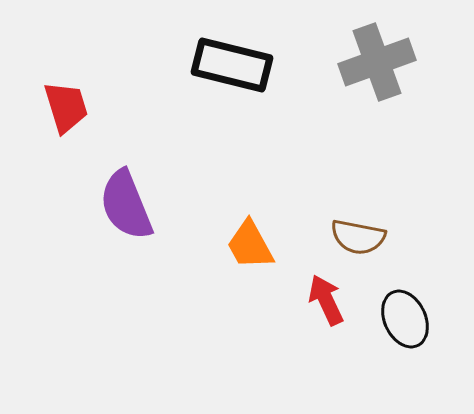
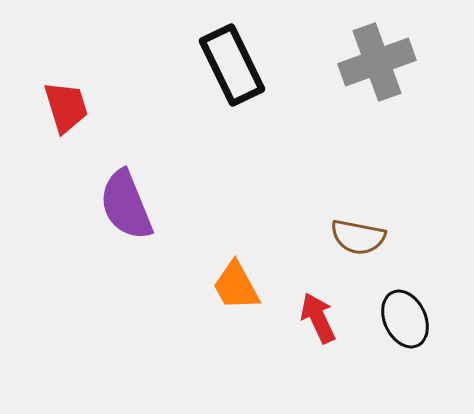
black rectangle: rotated 50 degrees clockwise
orange trapezoid: moved 14 px left, 41 px down
red arrow: moved 8 px left, 18 px down
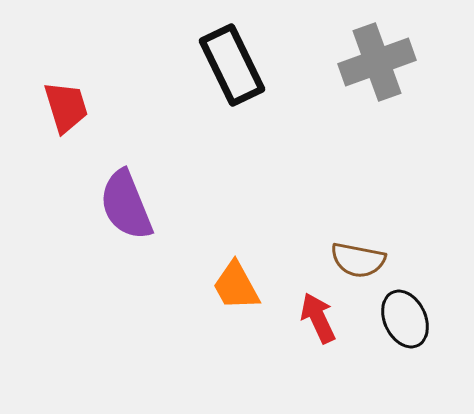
brown semicircle: moved 23 px down
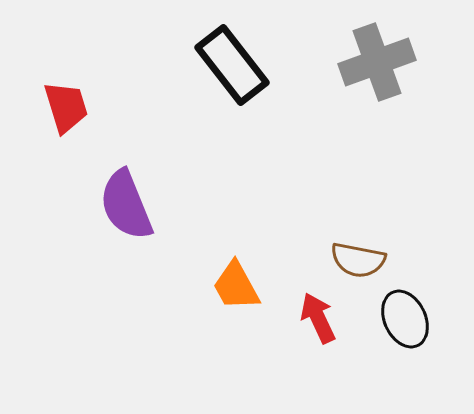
black rectangle: rotated 12 degrees counterclockwise
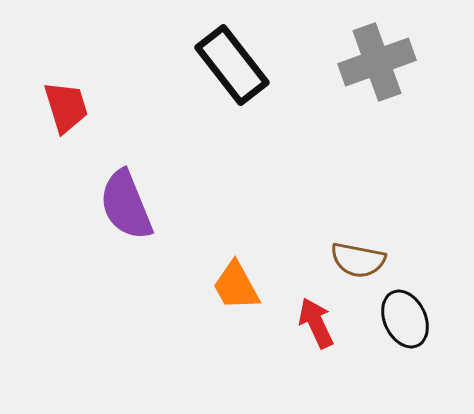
red arrow: moved 2 px left, 5 px down
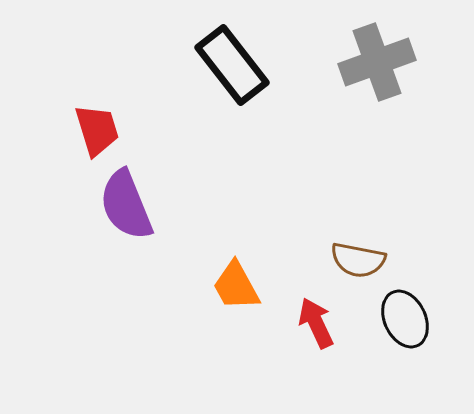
red trapezoid: moved 31 px right, 23 px down
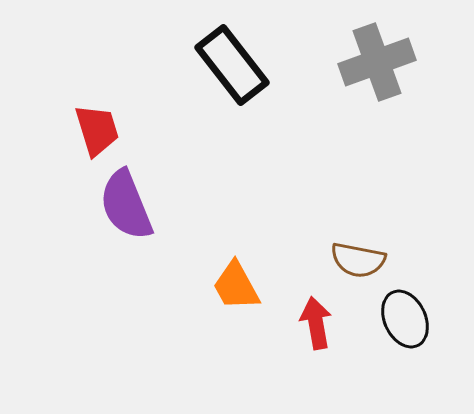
red arrow: rotated 15 degrees clockwise
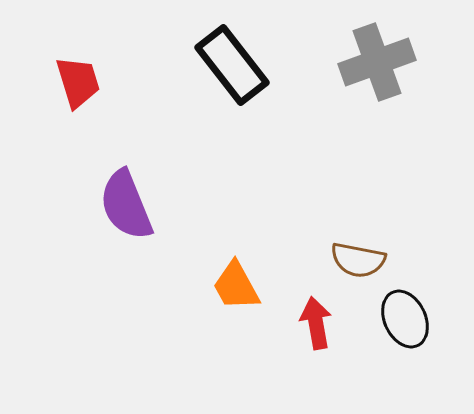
red trapezoid: moved 19 px left, 48 px up
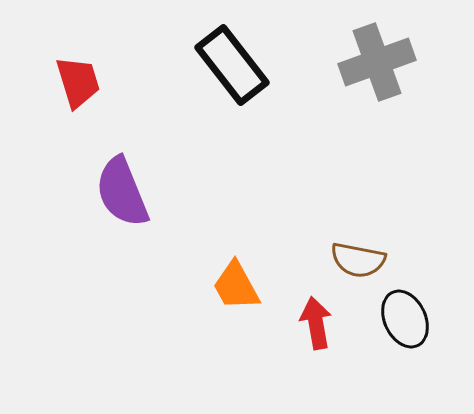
purple semicircle: moved 4 px left, 13 px up
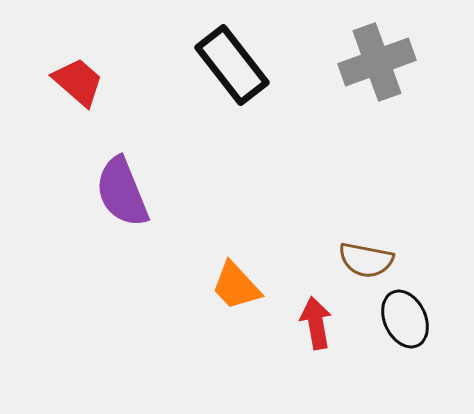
red trapezoid: rotated 32 degrees counterclockwise
brown semicircle: moved 8 px right
orange trapezoid: rotated 14 degrees counterclockwise
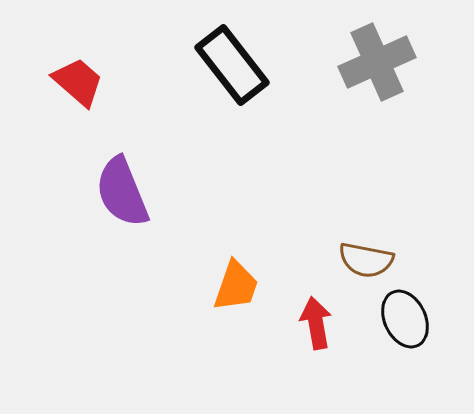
gray cross: rotated 4 degrees counterclockwise
orange trapezoid: rotated 118 degrees counterclockwise
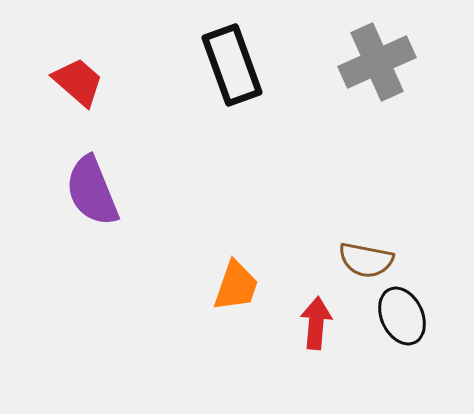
black rectangle: rotated 18 degrees clockwise
purple semicircle: moved 30 px left, 1 px up
black ellipse: moved 3 px left, 3 px up
red arrow: rotated 15 degrees clockwise
